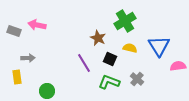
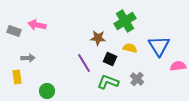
brown star: rotated 21 degrees counterclockwise
green L-shape: moved 1 px left
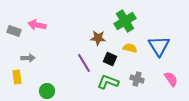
pink semicircle: moved 7 px left, 13 px down; rotated 63 degrees clockwise
gray cross: rotated 24 degrees counterclockwise
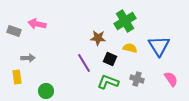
pink arrow: moved 1 px up
green circle: moved 1 px left
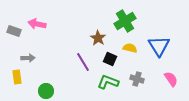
brown star: rotated 28 degrees clockwise
purple line: moved 1 px left, 1 px up
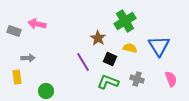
pink semicircle: rotated 14 degrees clockwise
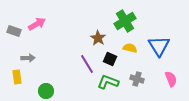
pink arrow: rotated 138 degrees clockwise
purple line: moved 4 px right, 2 px down
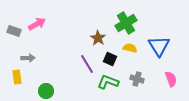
green cross: moved 1 px right, 2 px down
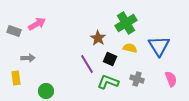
yellow rectangle: moved 1 px left, 1 px down
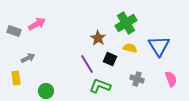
gray arrow: rotated 24 degrees counterclockwise
green L-shape: moved 8 px left, 4 px down
